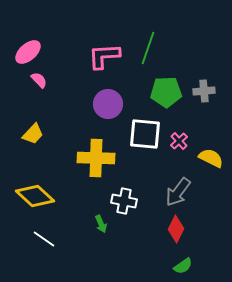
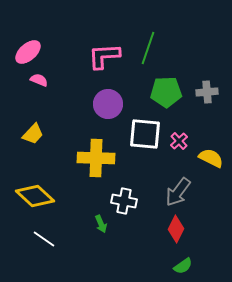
pink semicircle: rotated 24 degrees counterclockwise
gray cross: moved 3 px right, 1 px down
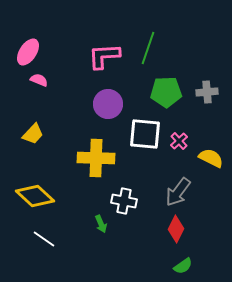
pink ellipse: rotated 16 degrees counterclockwise
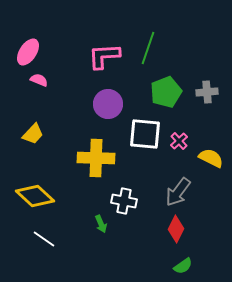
green pentagon: rotated 20 degrees counterclockwise
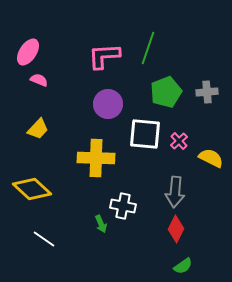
yellow trapezoid: moved 5 px right, 5 px up
gray arrow: moved 3 px left; rotated 32 degrees counterclockwise
yellow diamond: moved 3 px left, 7 px up
white cross: moved 1 px left, 5 px down
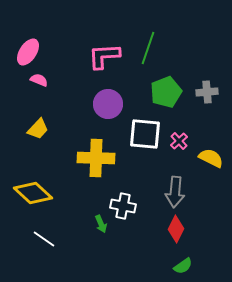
yellow diamond: moved 1 px right, 4 px down
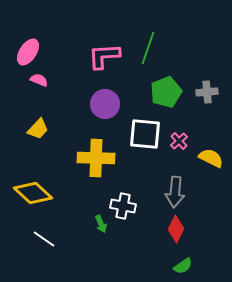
purple circle: moved 3 px left
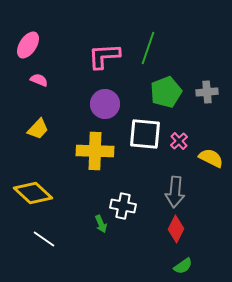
pink ellipse: moved 7 px up
yellow cross: moved 1 px left, 7 px up
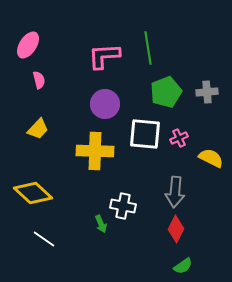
green line: rotated 28 degrees counterclockwise
pink semicircle: rotated 54 degrees clockwise
pink cross: moved 3 px up; rotated 18 degrees clockwise
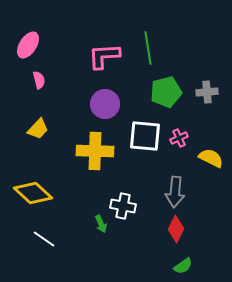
green pentagon: rotated 8 degrees clockwise
white square: moved 2 px down
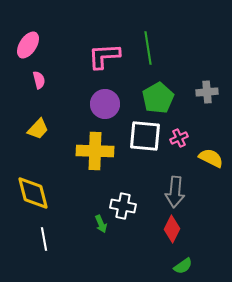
green pentagon: moved 8 px left, 6 px down; rotated 16 degrees counterclockwise
yellow diamond: rotated 33 degrees clockwise
red diamond: moved 4 px left
white line: rotated 45 degrees clockwise
